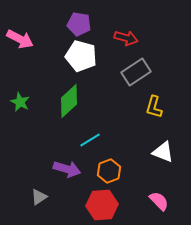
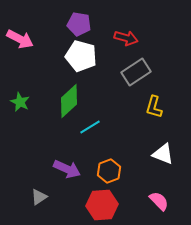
cyan line: moved 13 px up
white triangle: moved 2 px down
purple arrow: rotated 8 degrees clockwise
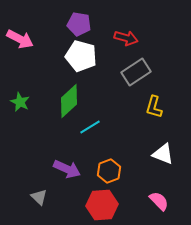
gray triangle: rotated 42 degrees counterclockwise
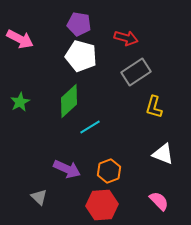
green star: rotated 18 degrees clockwise
